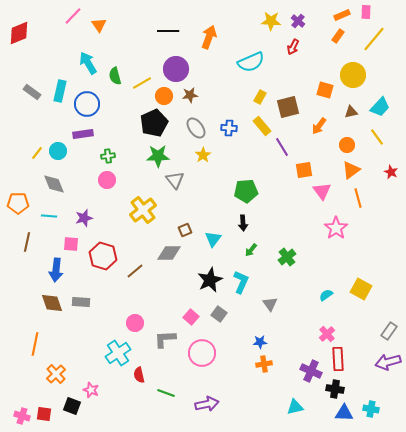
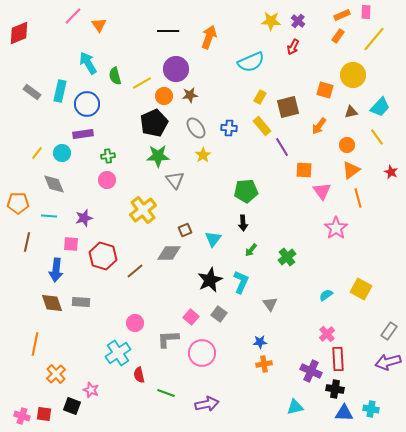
cyan circle at (58, 151): moved 4 px right, 2 px down
orange square at (304, 170): rotated 12 degrees clockwise
gray L-shape at (165, 339): moved 3 px right
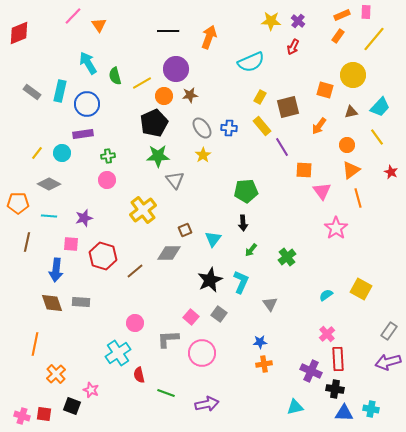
gray ellipse at (196, 128): moved 6 px right
gray diamond at (54, 184): moved 5 px left; rotated 40 degrees counterclockwise
